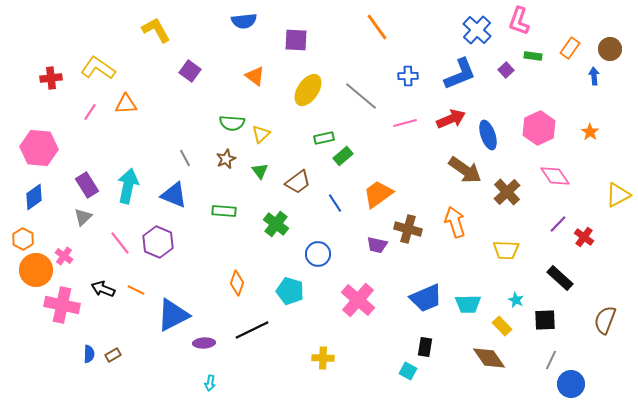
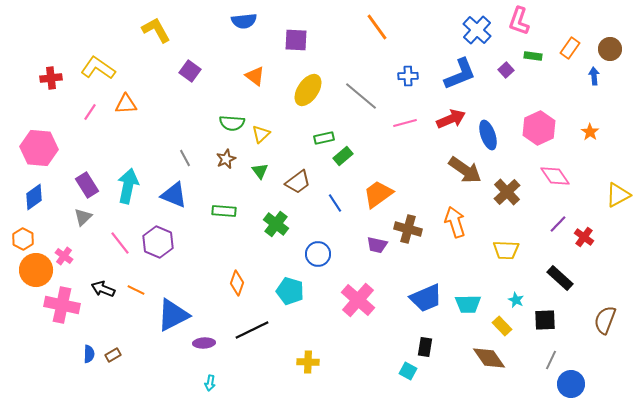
yellow cross at (323, 358): moved 15 px left, 4 px down
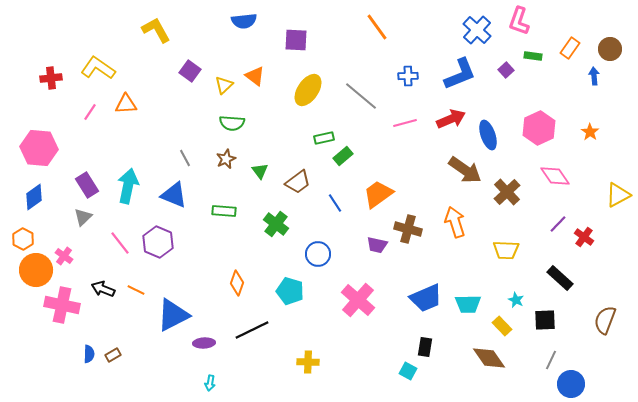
yellow triangle at (261, 134): moved 37 px left, 49 px up
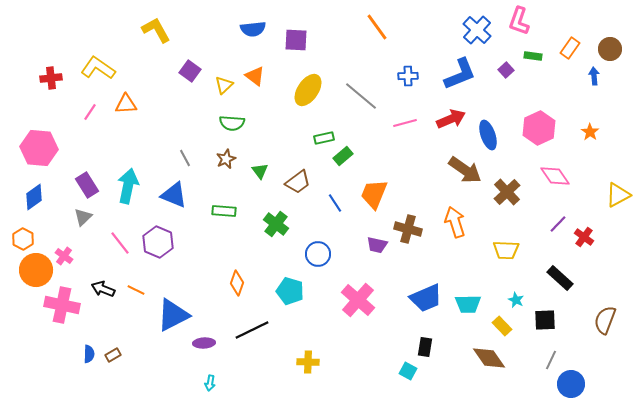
blue semicircle at (244, 21): moved 9 px right, 8 px down
orange trapezoid at (378, 194): moved 4 px left; rotated 32 degrees counterclockwise
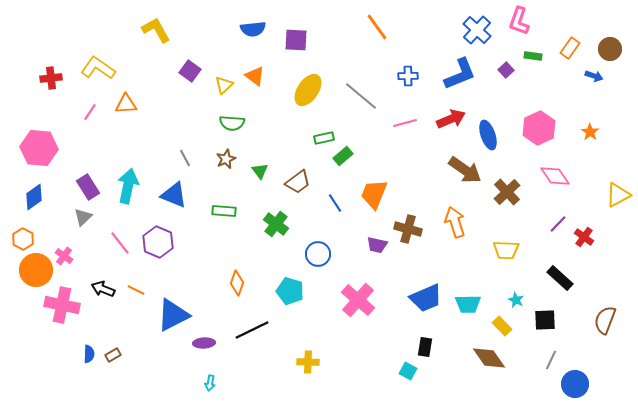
blue arrow at (594, 76): rotated 114 degrees clockwise
purple rectangle at (87, 185): moved 1 px right, 2 px down
blue circle at (571, 384): moved 4 px right
